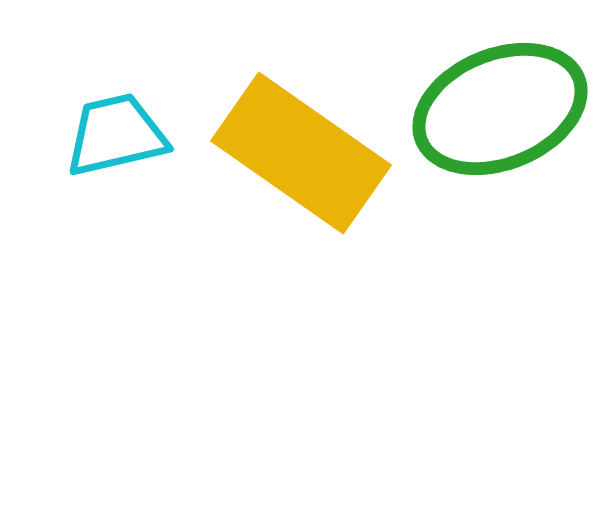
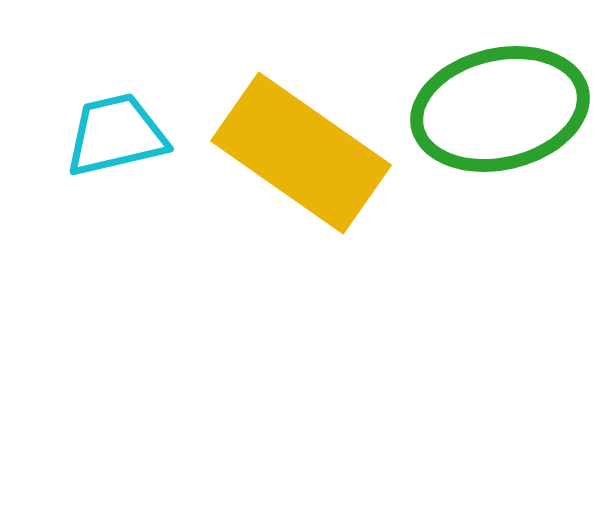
green ellipse: rotated 9 degrees clockwise
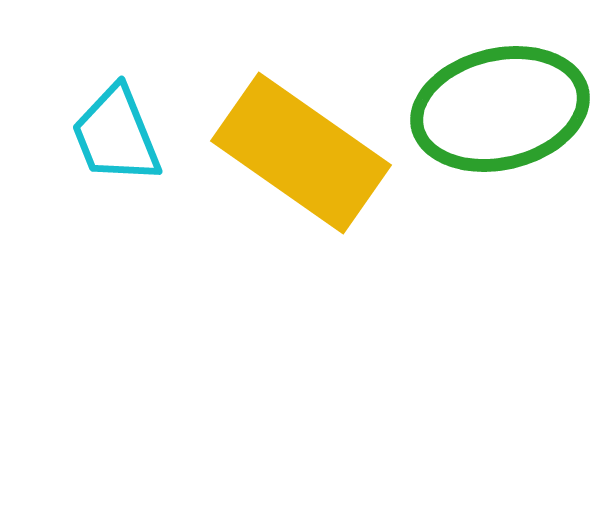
cyan trapezoid: rotated 99 degrees counterclockwise
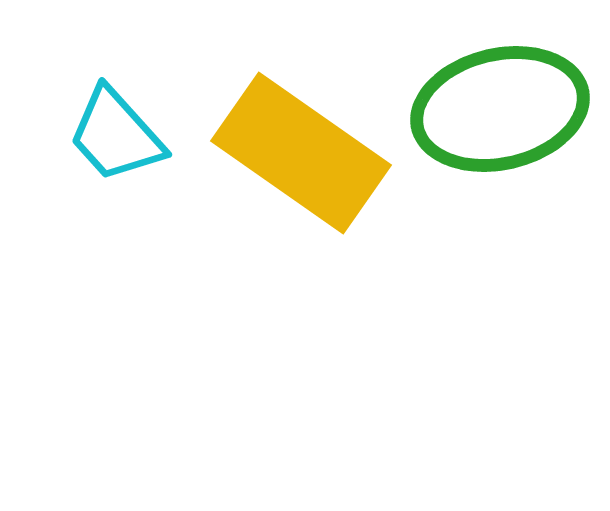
cyan trapezoid: rotated 20 degrees counterclockwise
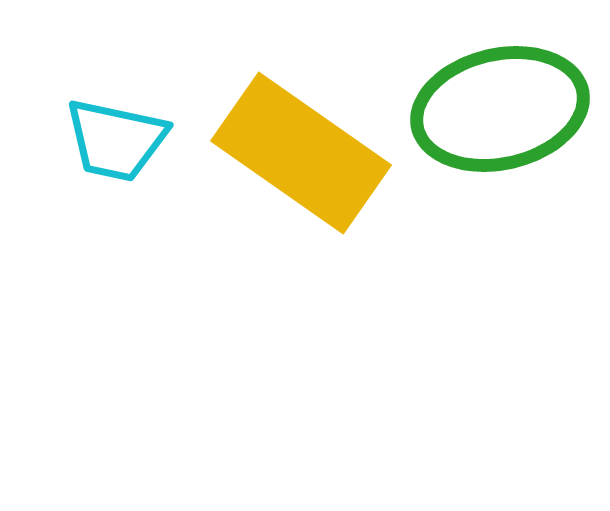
cyan trapezoid: moved 5 px down; rotated 36 degrees counterclockwise
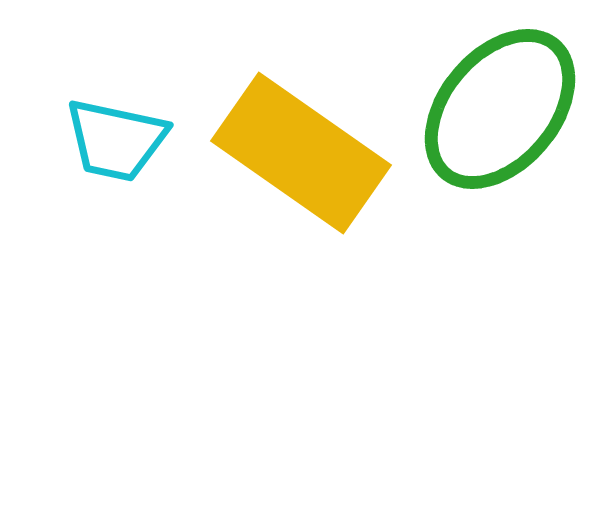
green ellipse: rotated 37 degrees counterclockwise
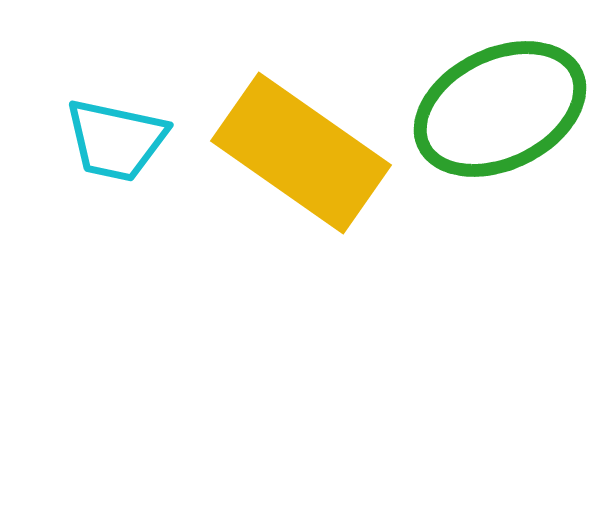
green ellipse: rotated 24 degrees clockwise
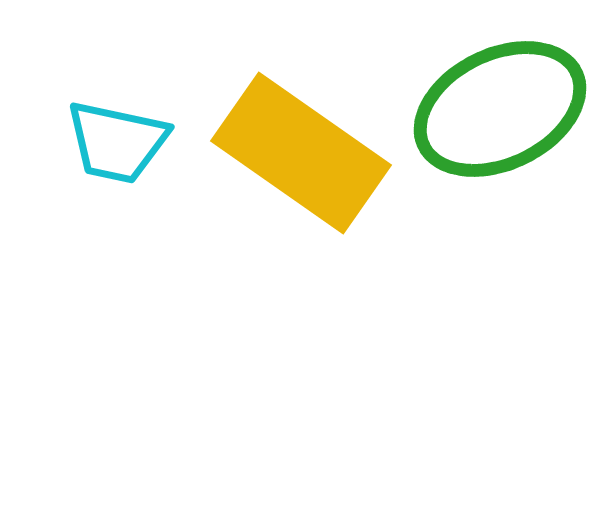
cyan trapezoid: moved 1 px right, 2 px down
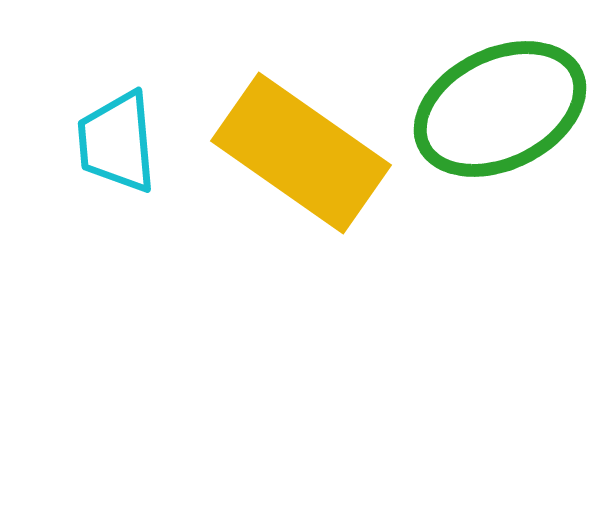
cyan trapezoid: rotated 73 degrees clockwise
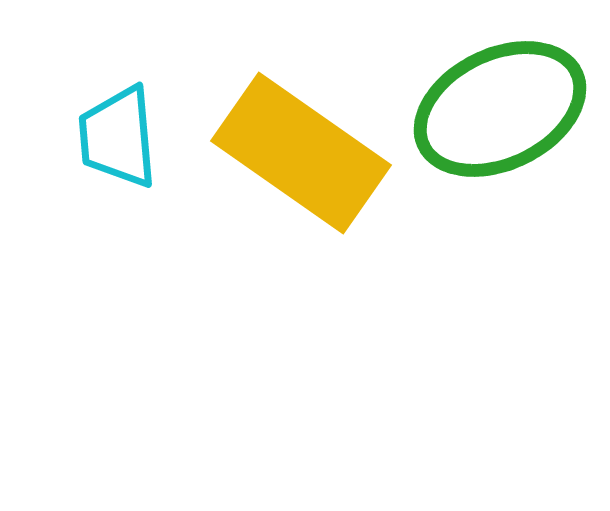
cyan trapezoid: moved 1 px right, 5 px up
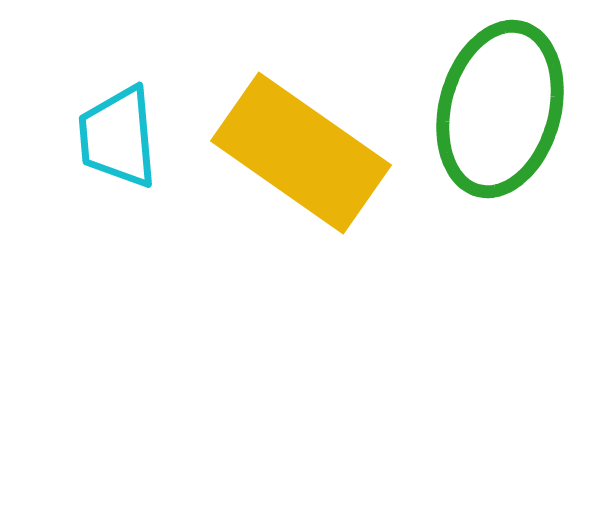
green ellipse: rotated 49 degrees counterclockwise
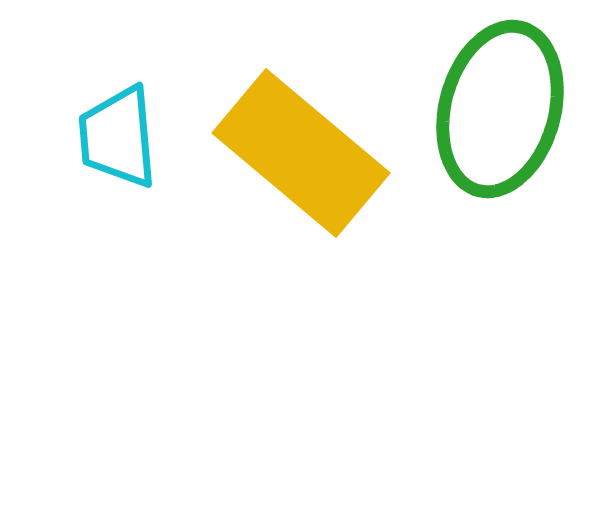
yellow rectangle: rotated 5 degrees clockwise
